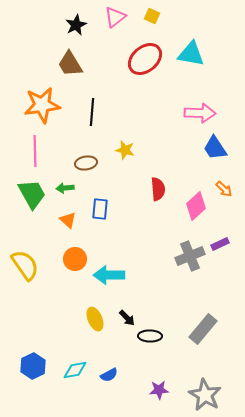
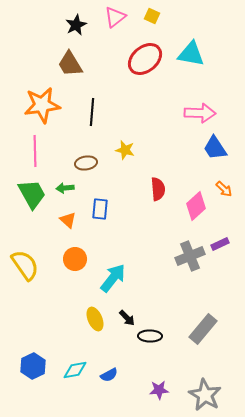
cyan arrow: moved 4 px right, 3 px down; rotated 128 degrees clockwise
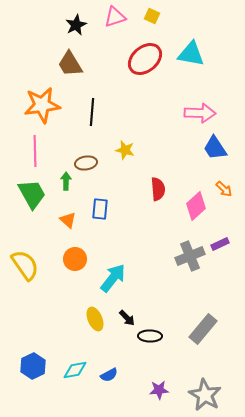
pink triangle: rotated 20 degrees clockwise
green arrow: moved 1 px right, 7 px up; rotated 96 degrees clockwise
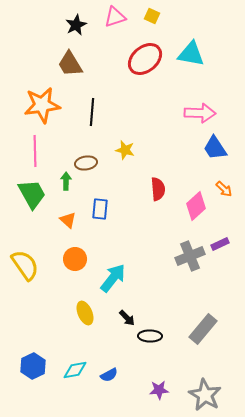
yellow ellipse: moved 10 px left, 6 px up
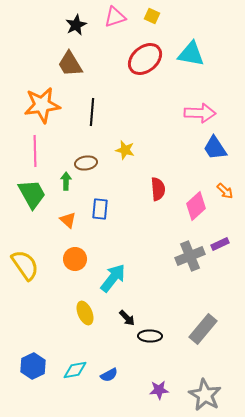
orange arrow: moved 1 px right, 2 px down
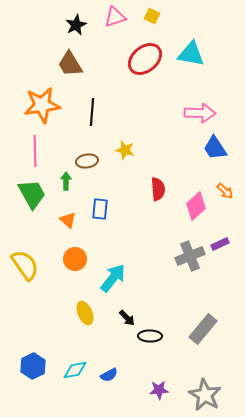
brown ellipse: moved 1 px right, 2 px up
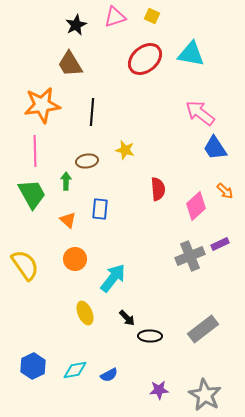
pink arrow: rotated 144 degrees counterclockwise
gray rectangle: rotated 12 degrees clockwise
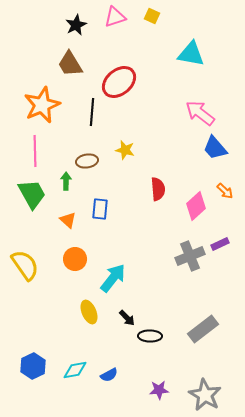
red ellipse: moved 26 px left, 23 px down
orange star: rotated 15 degrees counterclockwise
blue trapezoid: rotated 8 degrees counterclockwise
yellow ellipse: moved 4 px right, 1 px up
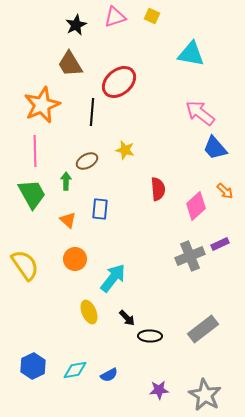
brown ellipse: rotated 20 degrees counterclockwise
